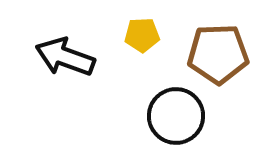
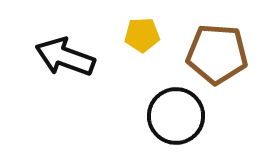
brown pentagon: moved 1 px left; rotated 6 degrees clockwise
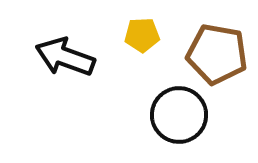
brown pentagon: rotated 6 degrees clockwise
black circle: moved 3 px right, 1 px up
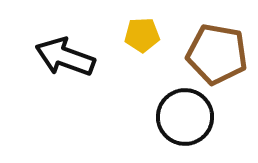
black circle: moved 6 px right, 2 px down
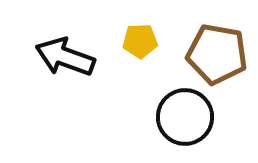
yellow pentagon: moved 2 px left, 6 px down
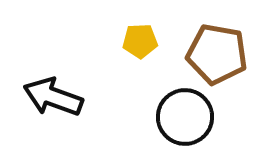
black arrow: moved 12 px left, 40 px down
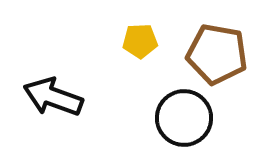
black circle: moved 1 px left, 1 px down
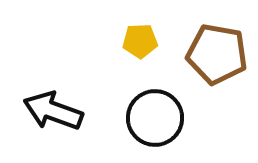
black arrow: moved 14 px down
black circle: moved 29 px left
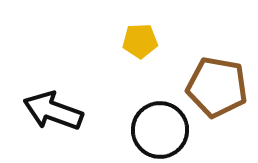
brown pentagon: moved 33 px down
black circle: moved 5 px right, 12 px down
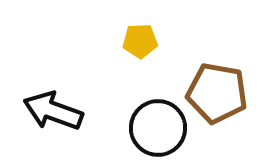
brown pentagon: moved 6 px down
black circle: moved 2 px left, 2 px up
